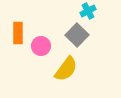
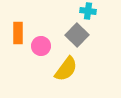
cyan cross: rotated 35 degrees clockwise
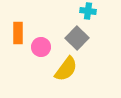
gray square: moved 3 px down
pink circle: moved 1 px down
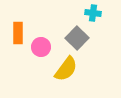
cyan cross: moved 5 px right, 2 px down
